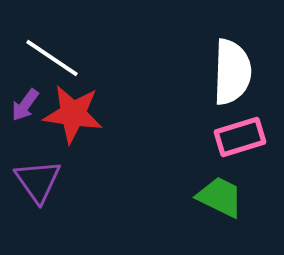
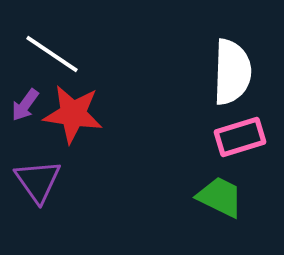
white line: moved 4 px up
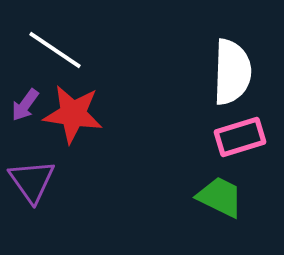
white line: moved 3 px right, 4 px up
purple triangle: moved 6 px left
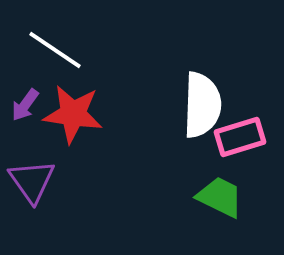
white semicircle: moved 30 px left, 33 px down
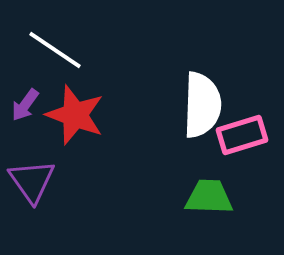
red star: moved 2 px right, 1 px down; rotated 12 degrees clockwise
pink rectangle: moved 2 px right, 2 px up
green trapezoid: moved 11 px left; rotated 24 degrees counterclockwise
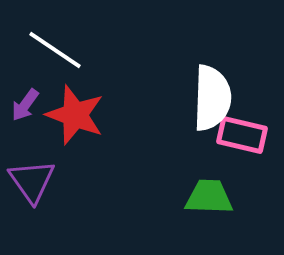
white semicircle: moved 10 px right, 7 px up
pink rectangle: rotated 30 degrees clockwise
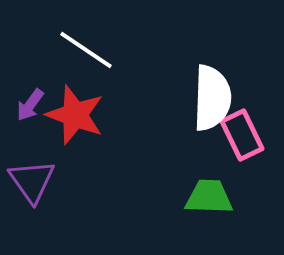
white line: moved 31 px right
purple arrow: moved 5 px right
pink rectangle: rotated 51 degrees clockwise
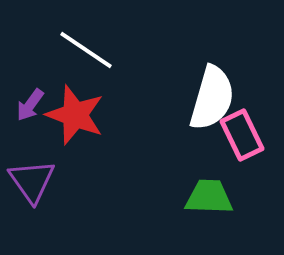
white semicircle: rotated 14 degrees clockwise
